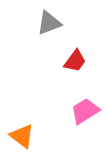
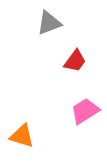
orange triangle: rotated 20 degrees counterclockwise
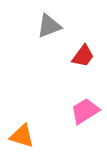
gray triangle: moved 3 px down
red trapezoid: moved 8 px right, 5 px up
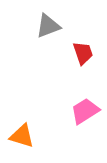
gray triangle: moved 1 px left
red trapezoid: moved 3 px up; rotated 55 degrees counterclockwise
